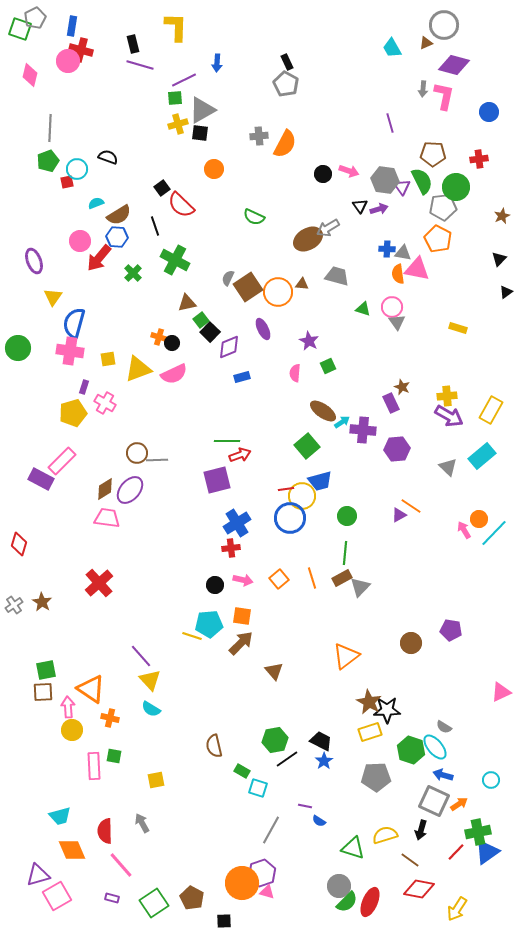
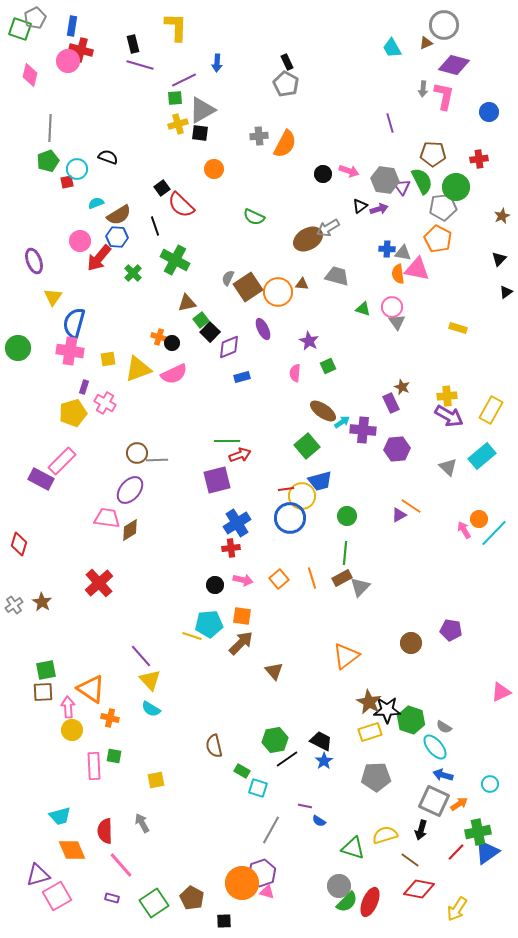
black triangle at (360, 206): rotated 28 degrees clockwise
brown diamond at (105, 489): moved 25 px right, 41 px down
green hexagon at (411, 750): moved 30 px up
cyan circle at (491, 780): moved 1 px left, 4 px down
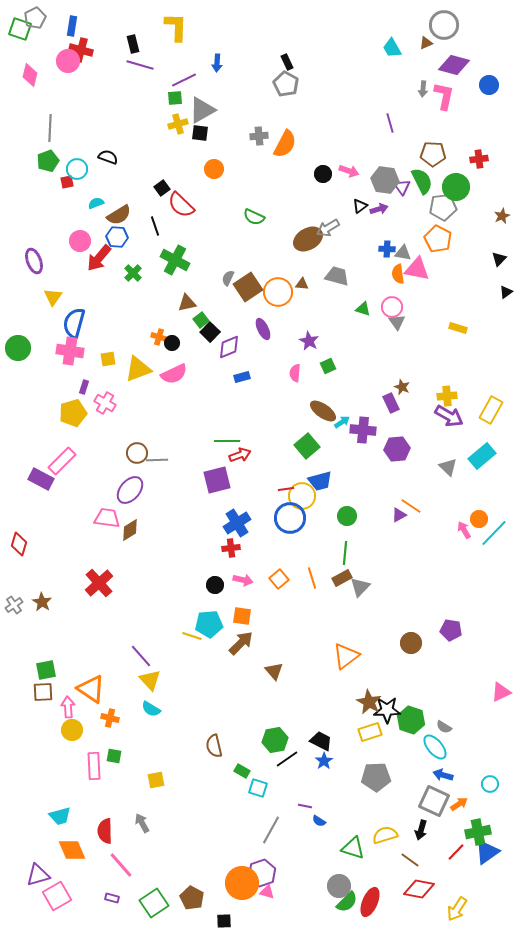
blue circle at (489, 112): moved 27 px up
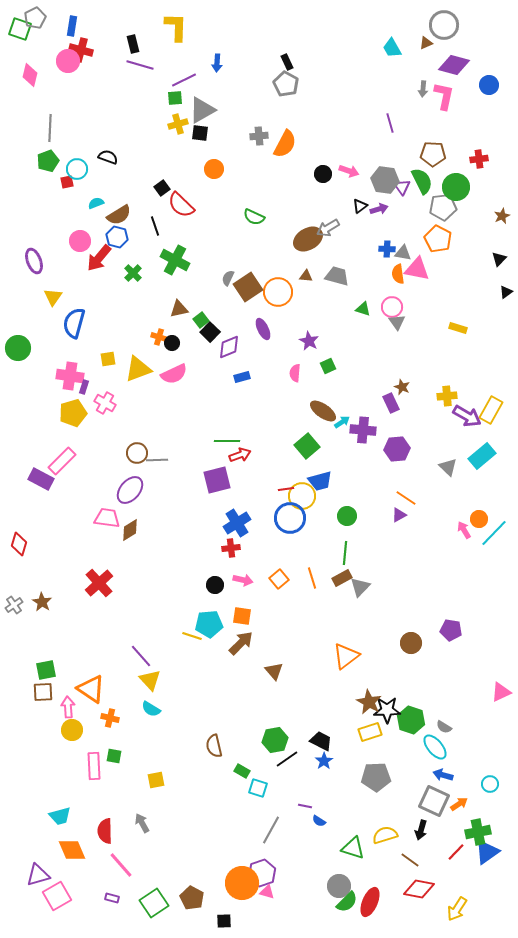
blue hexagon at (117, 237): rotated 10 degrees clockwise
brown triangle at (302, 284): moved 4 px right, 8 px up
brown triangle at (187, 303): moved 8 px left, 6 px down
pink cross at (70, 351): moved 25 px down
purple arrow at (449, 416): moved 18 px right
orange line at (411, 506): moved 5 px left, 8 px up
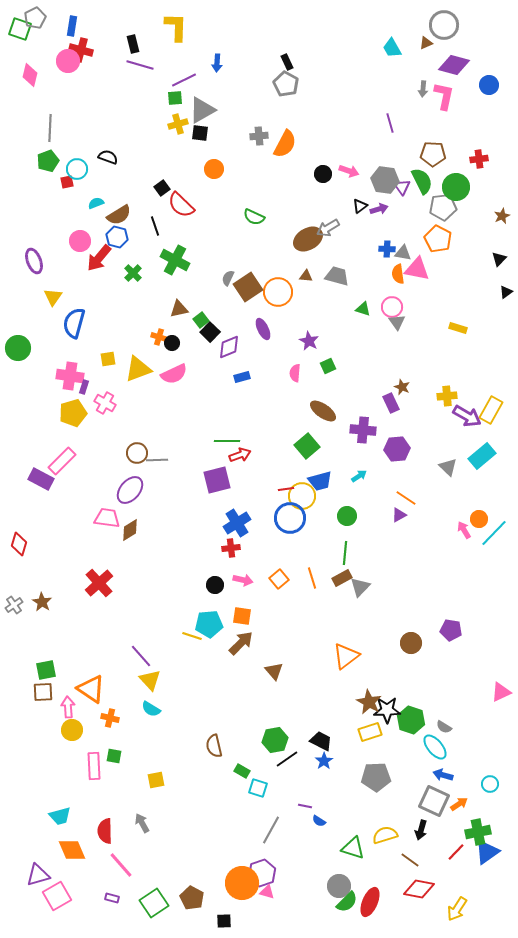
cyan arrow at (342, 422): moved 17 px right, 54 px down
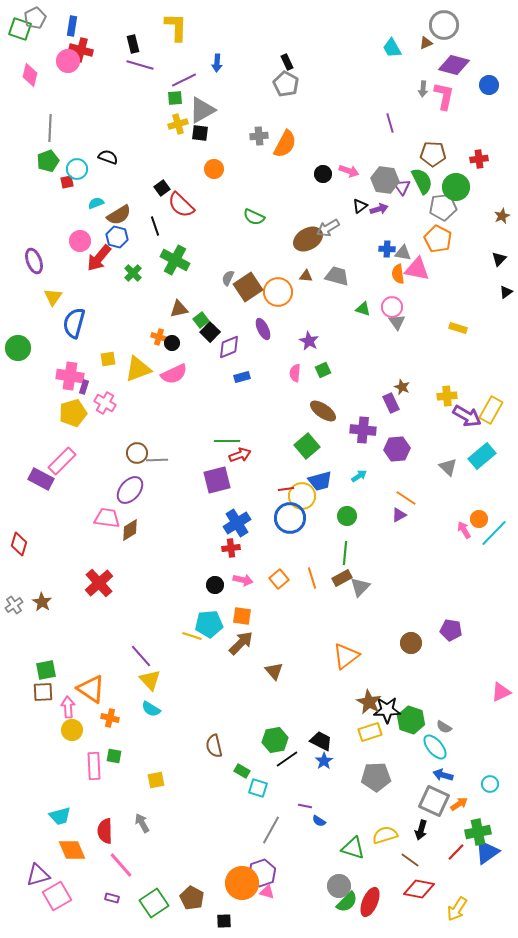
green square at (328, 366): moved 5 px left, 4 px down
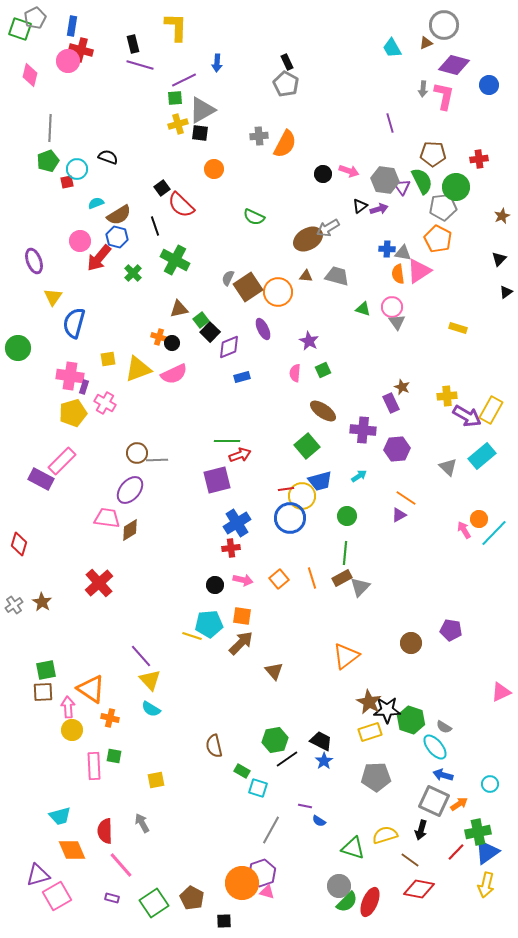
pink triangle at (417, 269): moved 2 px right, 2 px down; rotated 44 degrees counterclockwise
yellow arrow at (457, 909): moved 29 px right, 24 px up; rotated 20 degrees counterclockwise
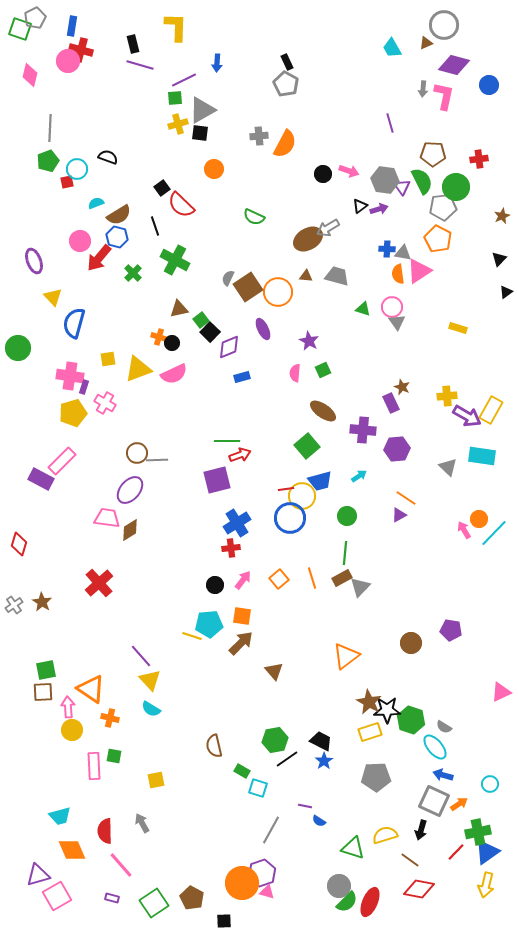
yellow triangle at (53, 297): rotated 18 degrees counterclockwise
cyan rectangle at (482, 456): rotated 48 degrees clockwise
pink arrow at (243, 580): rotated 66 degrees counterclockwise
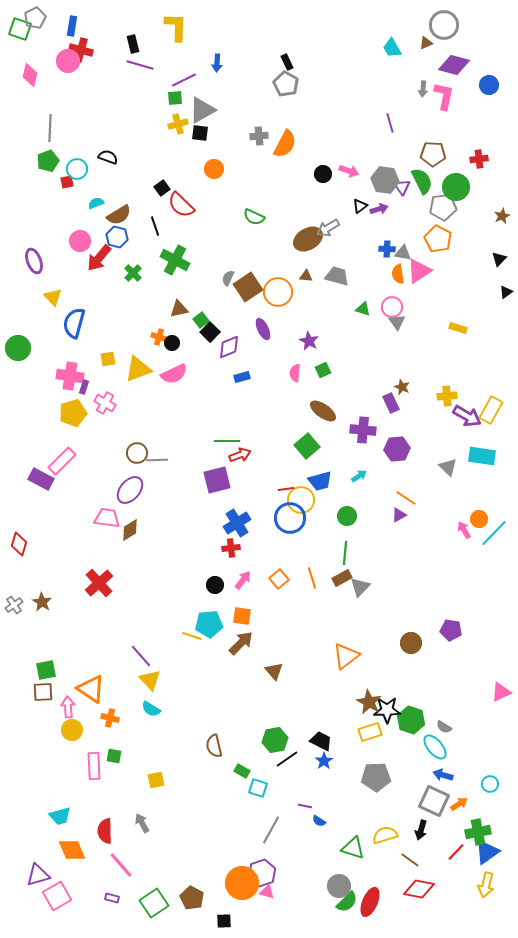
yellow circle at (302, 496): moved 1 px left, 4 px down
